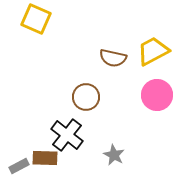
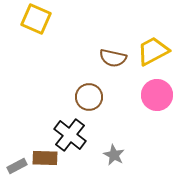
brown circle: moved 3 px right
black cross: moved 3 px right
gray rectangle: moved 2 px left
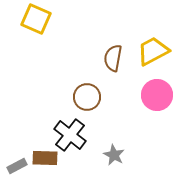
brown semicircle: rotated 88 degrees clockwise
brown circle: moved 2 px left
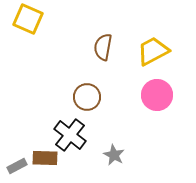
yellow square: moved 8 px left
brown semicircle: moved 10 px left, 11 px up
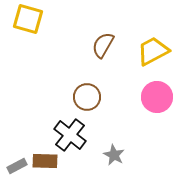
yellow square: rotated 8 degrees counterclockwise
brown semicircle: moved 2 px up; rotated 20 degrees clockwise
pink circle: moved 2 px down
brown rectangle: moved 3 px down
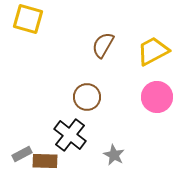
gray rectangle: moved 5 px right, 12 px up
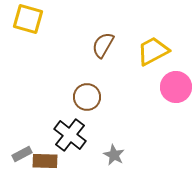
pink circle: moved 19 px right, 10 px up
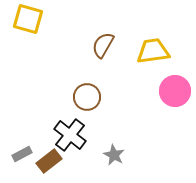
yellow trapezoid: rotated 20 degrees clockwise
pink circle: moved 1 px left, 4 px down
brown rectangle: moved 4 px right; rotated 40 degrees counterclockwise
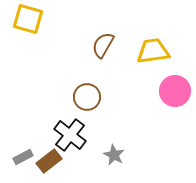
gray rectangle: moved 1 px right, 3 px down
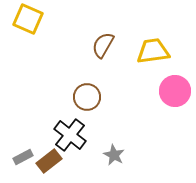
yellow square: rotated 8 degrees clockwise
